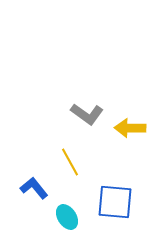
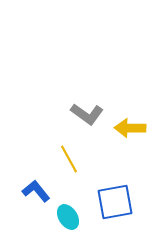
yellow line: moved 1 px left, 3 px up
blue L-shape: moved 2 px right, 3 px down
blue square: rotated 15 degrees counterclockwise
cyan ellipse: moved 1 px right
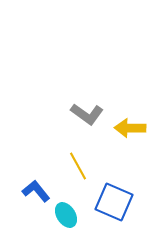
yellow line: moved 9 px right, 7 px down
blue square: moved 1 px left; rotated 33 degrees clockwise
cyan ellipse: moved 2 px left, 2 px up
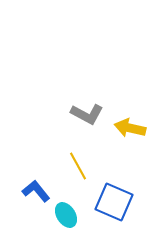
gray L-shape: rotated 8 degrees counterclockwise
yellow arrow: rotated 12 degrees clockwise
